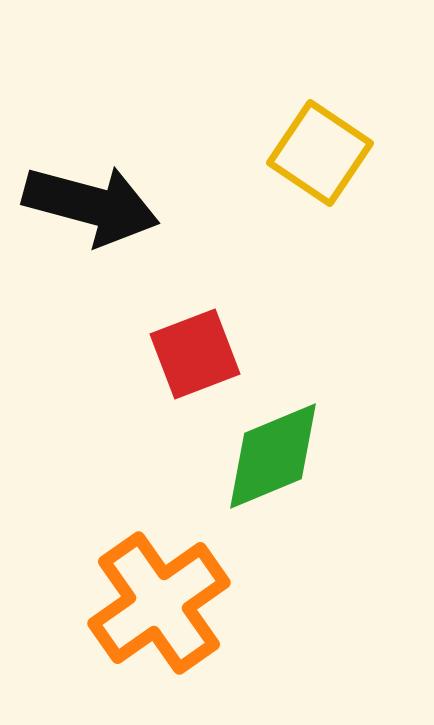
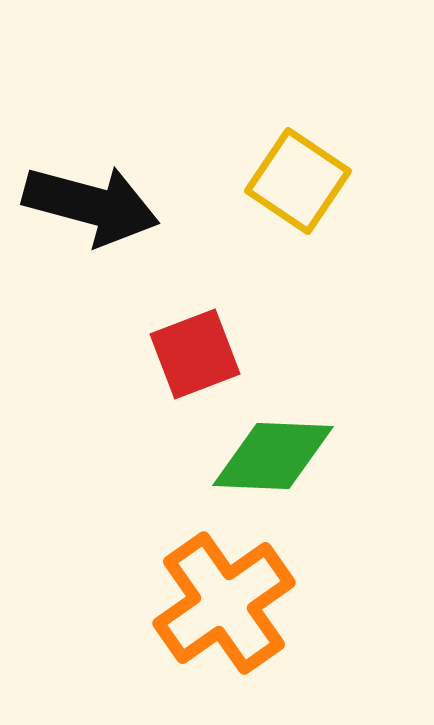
yellow square: moved 22 px left, 28 px down
green diamond: rotated 25 degrees clockwise
orange cross: moved 65 px right
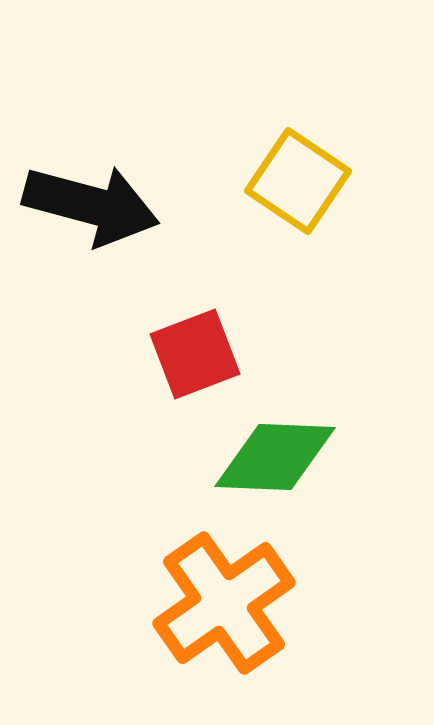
green diamond: moved 2 px right, 1 px down
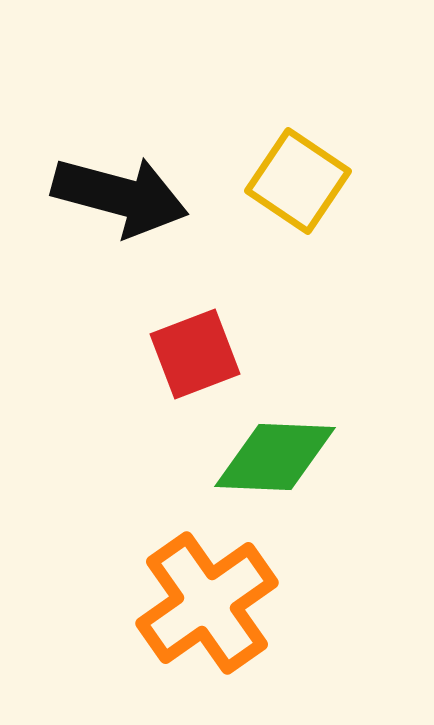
black arrow: moved 29 px right, 9 px up
orange cross: moved 17 px left
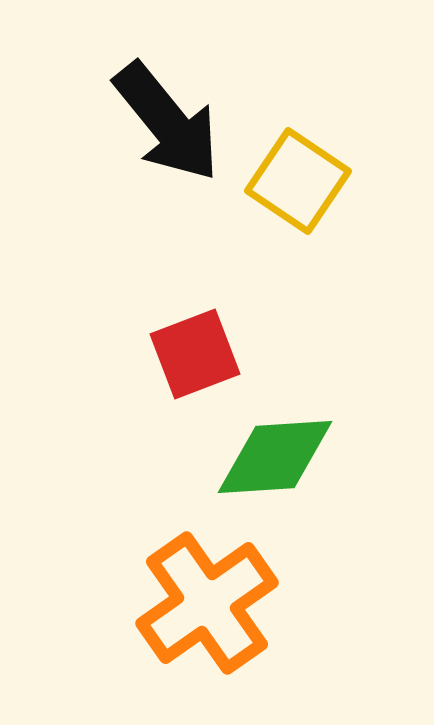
black arrow: moved 47 px right, 74 px up; rotated 36 degrees clockwise
green diamond: rotated 6 degrees counterclockwise
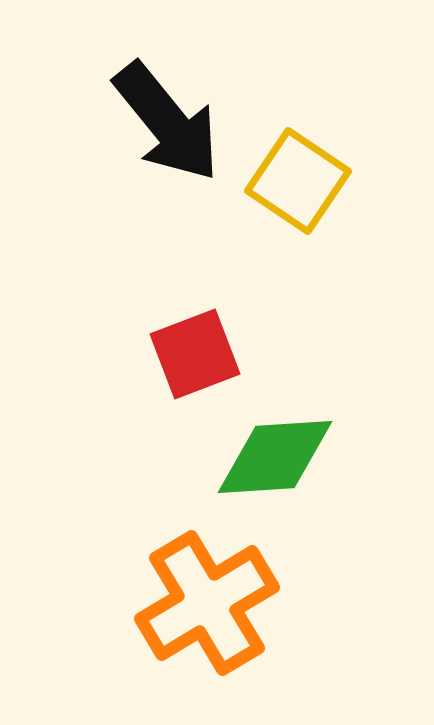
orange cross: rotated 4 degrees clockwise
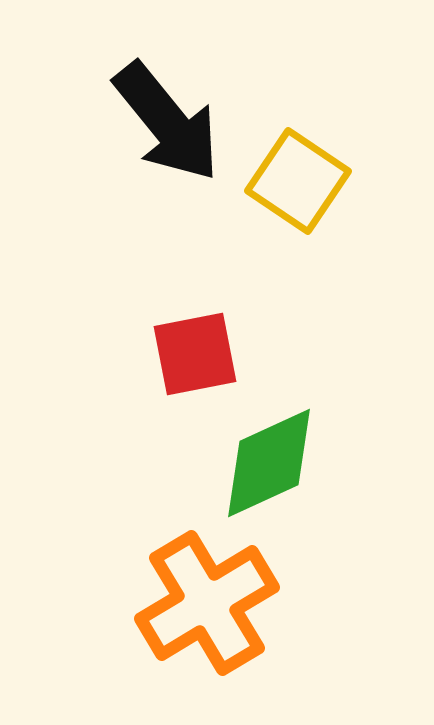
red square: rotated 10 degrees clockwise
green diamond: moved 6 px left, 6 px down; rotated 21 degrees counterclockwise
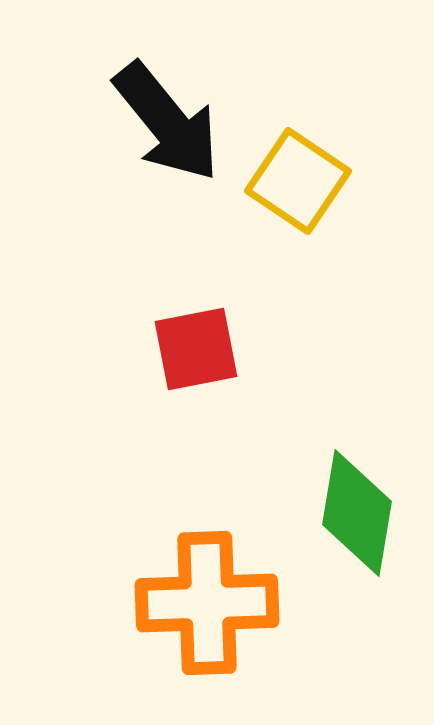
red square: moved 1 px right, 5 px up
green diamond: moved 88 px right, 50 px down; rotated 56 degrees counterclockwise
orange cross: rotated 29 degrees clockwise
